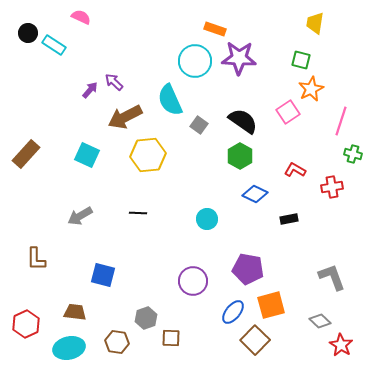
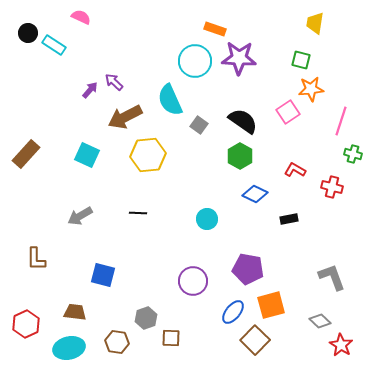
orange star at (311, 89): rotated 20 degrees clockwise
red cross at (332, 187): rotated 25 degrees clockwise
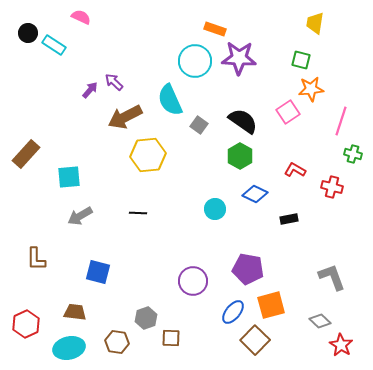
cyan square at (87, 155): moved 18 px left, 22 px down; rotated 30 degrees counterclockwise
cyan circle at (207, 219): moved 8 px right, 10 px up
blue square at (103, 275): moved 5 px left, 3 px up
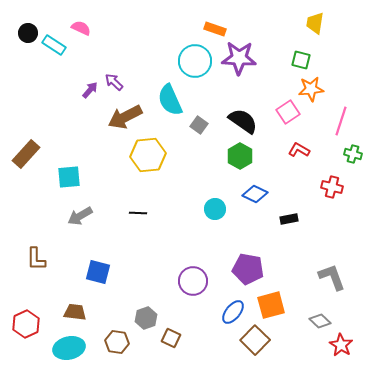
pink semicircle at (81, 17): moved 11 px down
red L-shape at (295, 170): moved 4 px right, 20 px up
brown square at (171, 338): rotated 24 degrees clockwise
